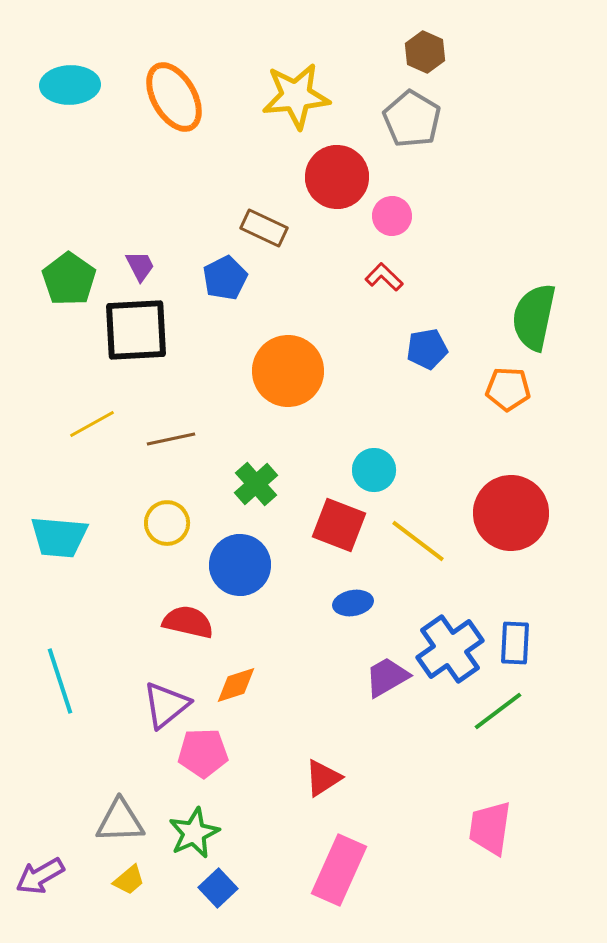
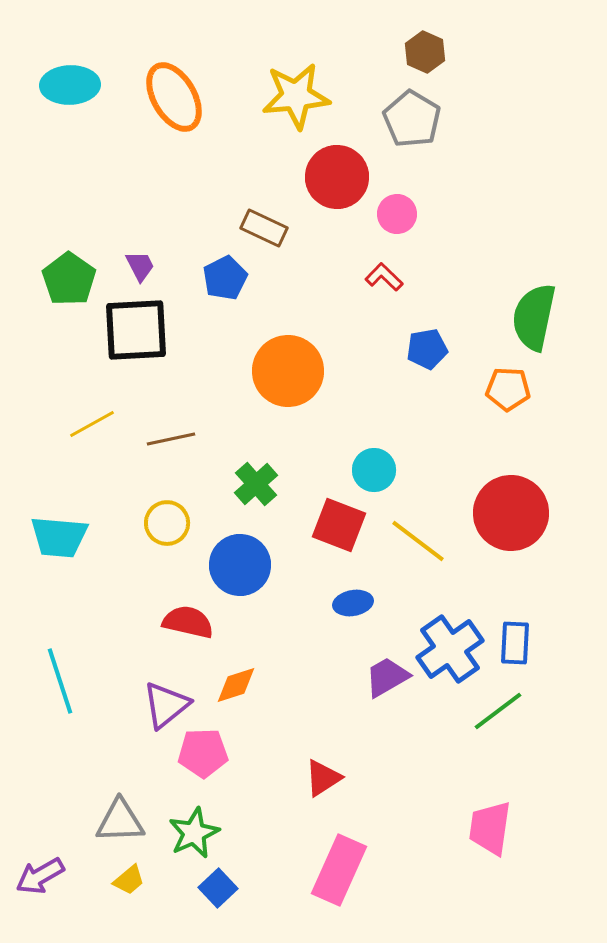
pink circle at (392, 216): moved 5 px right, 2 px up
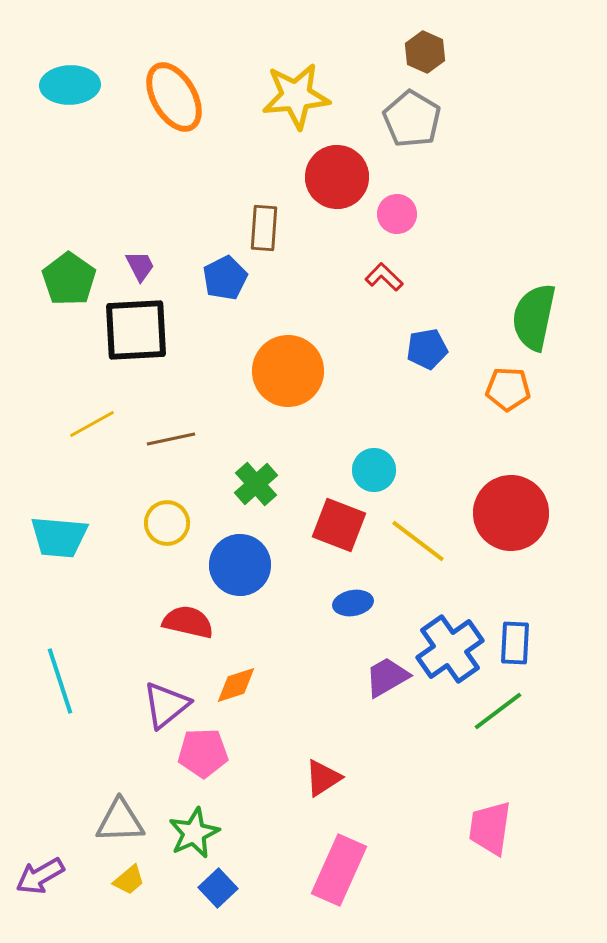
brown rectangle at (264, 228): rotated 69 degrees clockwise
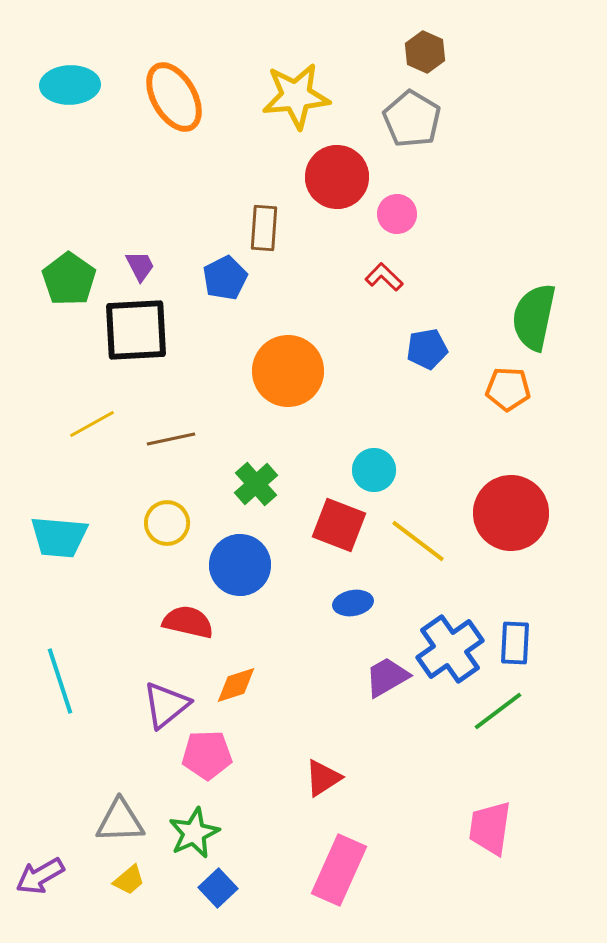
pink pentagon at (203, 753): moved 4 px right, 2 px down
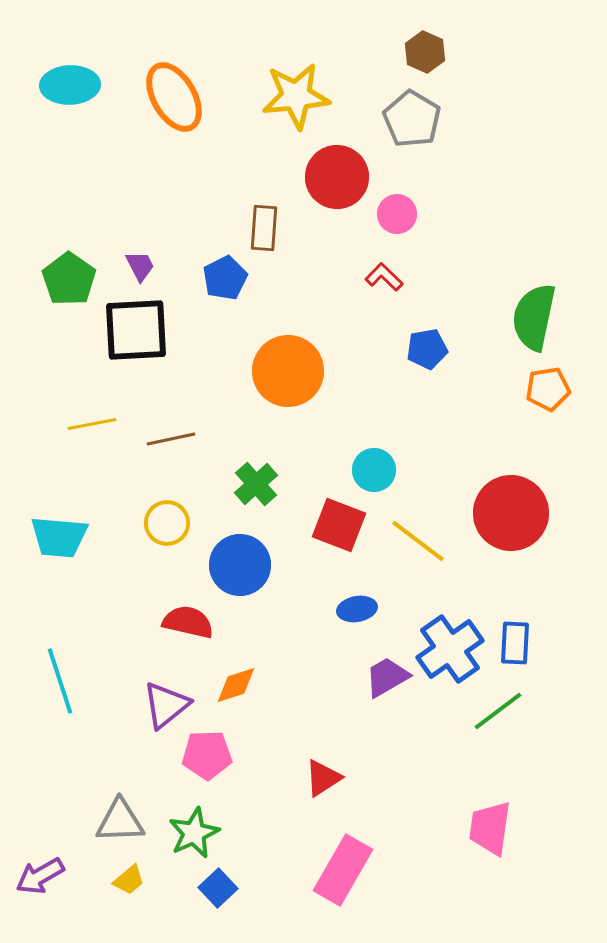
orange pentagon at (508, 389): moved 40 px right; rotated 12 degrees counterclockwise
yellow line at (92, 424): rotated 18 degrees clockwise
blue ellipse at (353, 603): moved 4 px right, 6 px down
pink rectangle at (339, 870): moved 4 px right; rotated 6 degrees clockwise
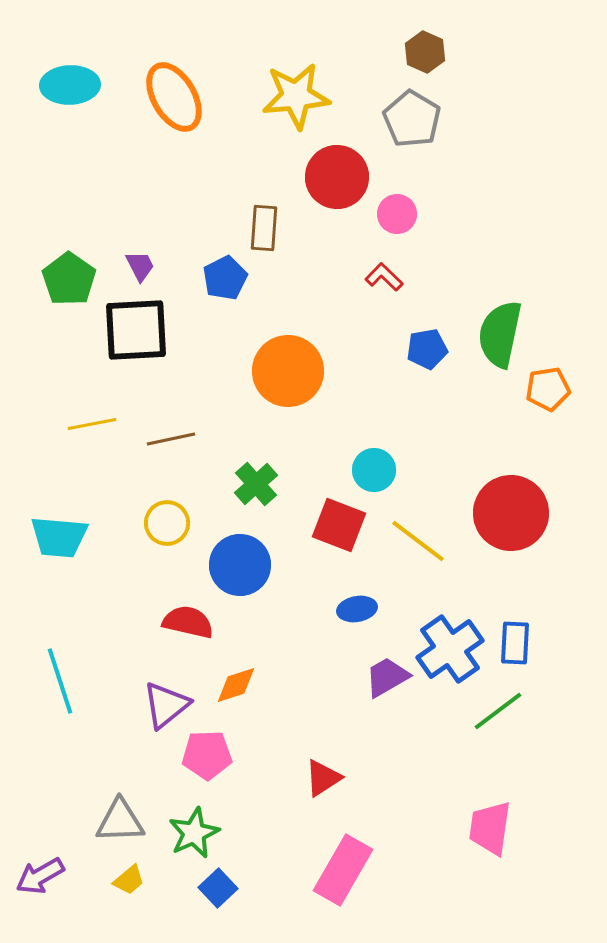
green semicircle at (534, 317): moved 34 px left, 17 px down
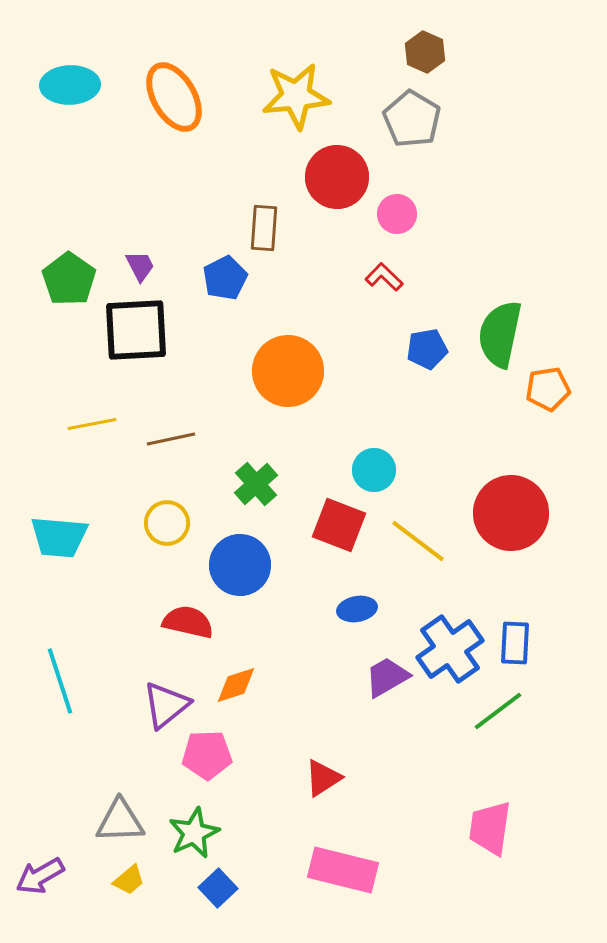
pink rectangle at (343, 870): rotated 74 degrees clockwise
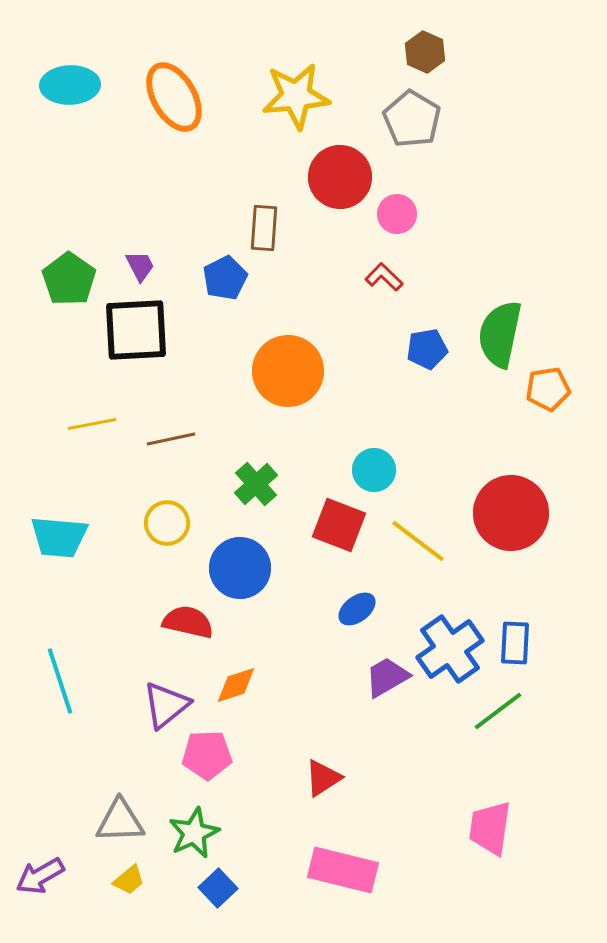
red circle at (337, 177): moved 3 px right
blue circle at (240, 565): moved 3 px down
blue ellipse at (357, 609): rotated 27 degrees counterclockwise
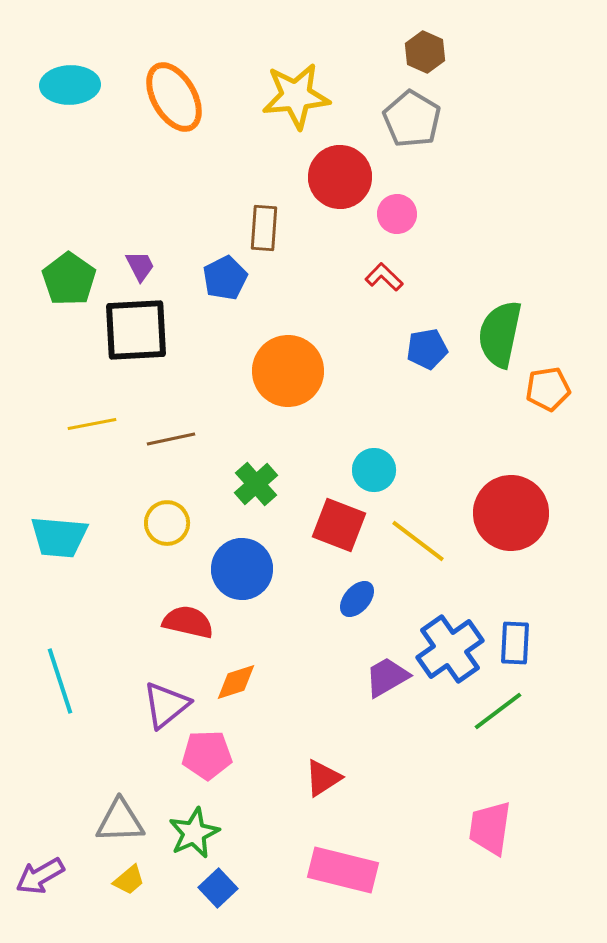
blue circle at (240, 568): moved 2 px right, 1 px down
blue ellipse at (357, 609): moved 10 px up; rotated 12 degrees counterclockwise
orange diamond at (236, 685): moved 3 px up
